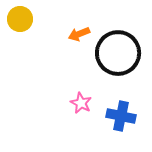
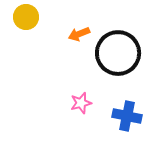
yellow circle: moved 6 px right, 2 px up
pink star: rotated 30 degrees clockwise
blue cross: moved 6 px right
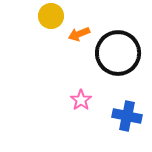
yellow circle: moved 25 px right, 1 px up
pink star: moved 3 px up; rotated 20 degrees counterclockwise
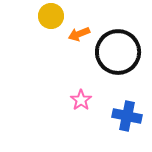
black circle: moved 1 px up
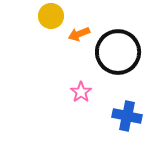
pink star: moved 8 px up
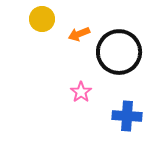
yellow circle: moved 9 px left, 3 px down
black circle: moved 1 px right
blue cross: rotated 8 degrees counterclockwise
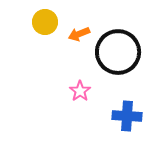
yellow circle: moved 3 px right, 3 px down
black circle: moved 1 px left
pink star: moved 1 px left, 1 px up
